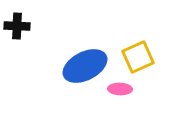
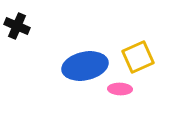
black cross: rotated 20 degrees clockwise
blue ellipse: rotated 15 degrees clockwise
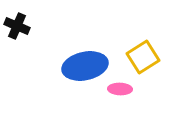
yellow square: moved 5 px right; rotated 8 degrees counterclockwise
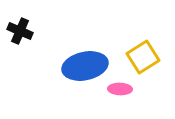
black cross: moved 3 px right, 5 px down
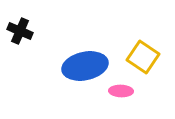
yellow square: rotated 24 degrees counterclockwise
pink ellipse: moved 1 px right, 2 px down
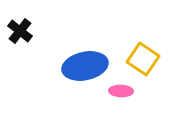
black cross: rotated 15 degrees clockwise
yellow square: moved 2 px down
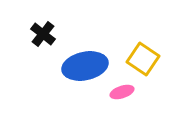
black cross: moved 23 px right, 3 px down
pink ellipse: moved 1 px right, 1 px down; rotated 20 degrees counterclockwise
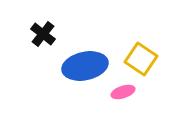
yellow square: moved 2 px left
pink ellipse: moved 1 px right
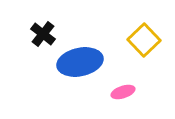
yellow square: moved 3 px right, 19 px up; rotated 12 degrees clockwise
blue ellipse: moved 5 px left, 4 px up
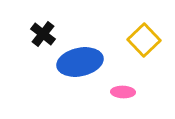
pink ellipse: rotated 20 degrees clockwise
